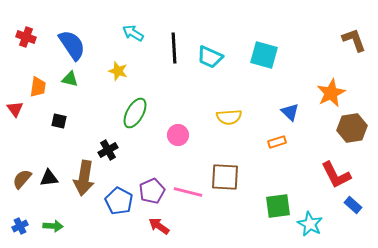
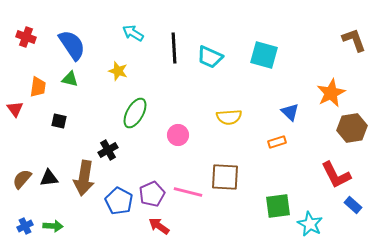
purple pentagon: moved 3 px down
blue cross: moved 5 px right
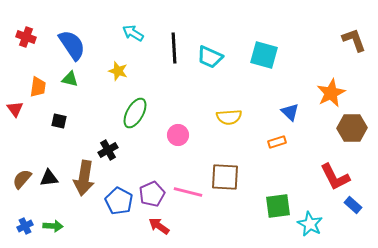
brown hexagon: rotated 8 degrees clockwise
red L-shape: moved 1 px left, 2 px down
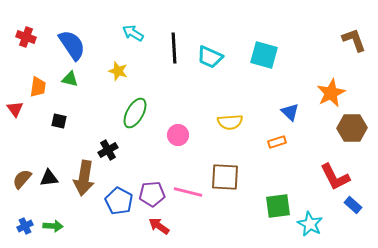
yellow semicircle: moved 1 px right, 5 px down
purple pentagon: rotated 20 degrees clockwise
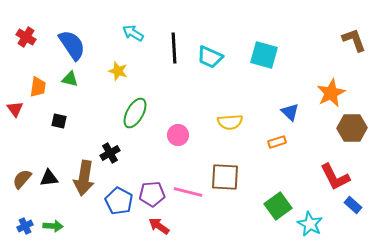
red cross: rotated 12 degrees clockwise
black cross: moved 2 px right, 3 px down
green square: rotated 28 degrees counterclockwise
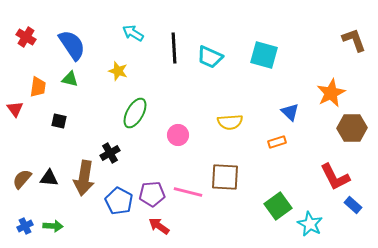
black triangle: rotated 12 degrees clockwise
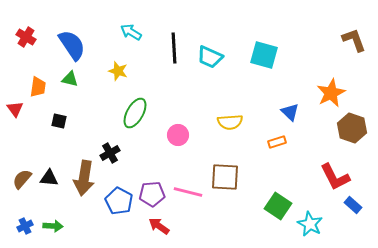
cyan arrow: moved 2 px left, 1 px up
brown hexagon: rotated 20 degrees clockwise
green square: rotated 20 degrees counterclockwise
